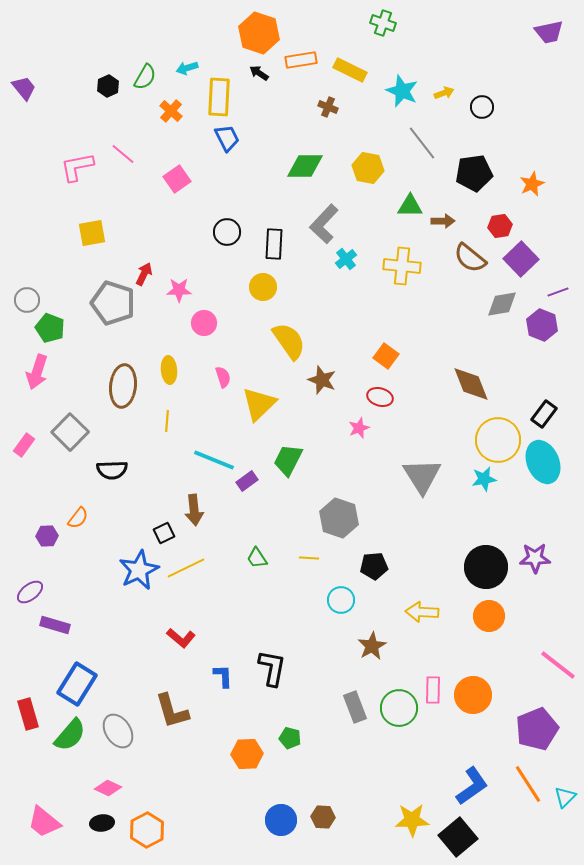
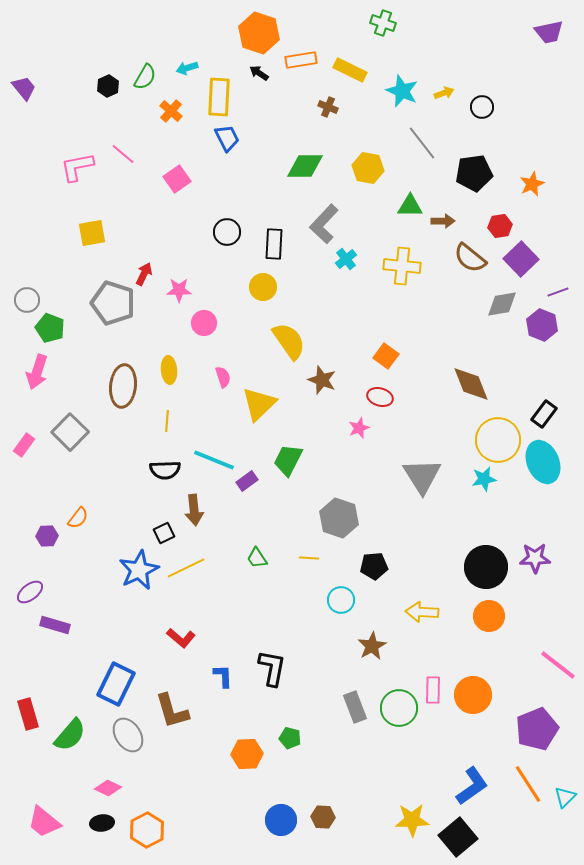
black semicircle at (112, 470): moved 53 px right
blue rectangle at (77, 684): moved 39 px right; rotated 6 degrees counterclockwise
gray ellipse at (118, 731): moved 10 px right, 4 px down
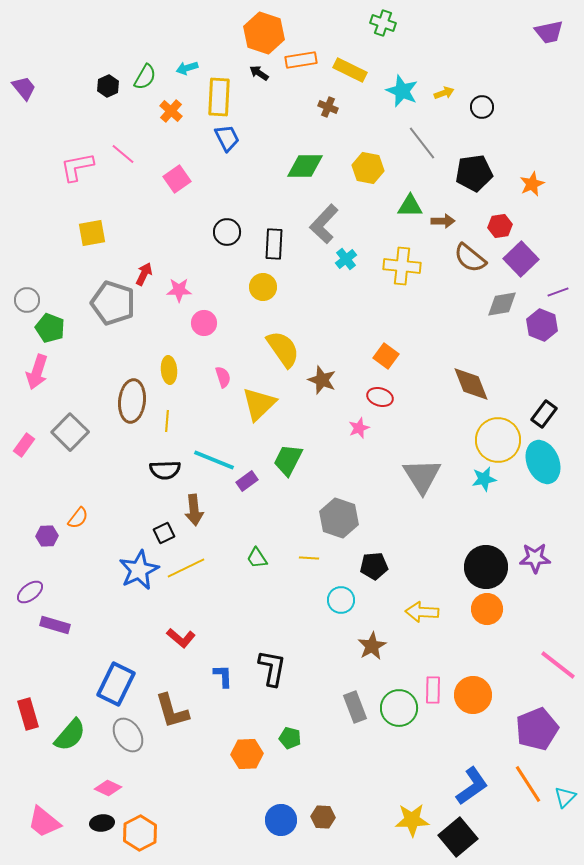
orange hexagon at (259, 33): moved 5 px right
yellow semicircle at (289, 341): moved 6 px left, 8 px down
brown ellipse at (123, 386): moved 9 px right, 15 px down
orange circle at (489, 616): moved 2 px left, 7 px up
orange hexagon at (147, 830): moved 7 px left, 3 px down
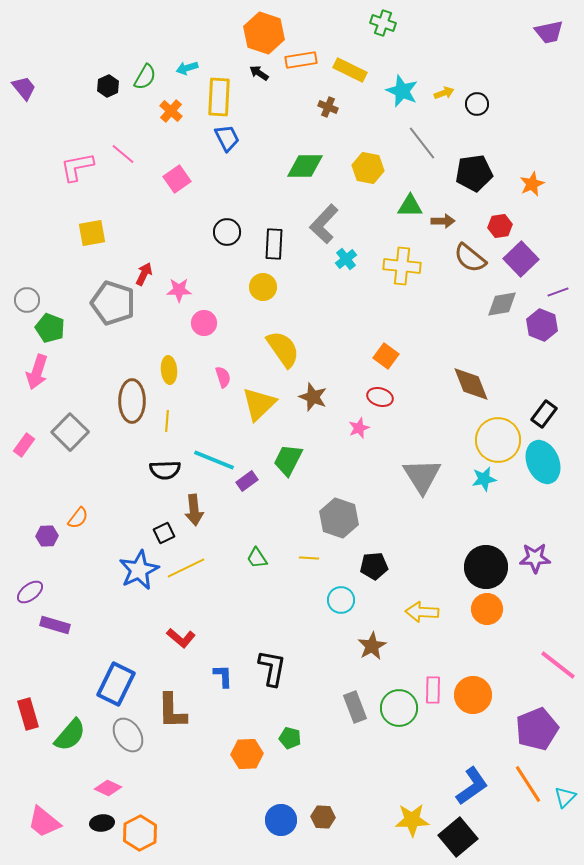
black circle at (482, 107): moved 5 px left, 3 px up
brown star at (322, 380): moved 9 px left, 17 px down
brown ellipse at (132, 401): rotated 6 degrees counterclockwise
brown L-shape at (172, 711): rotated 15 degrees clockwise
